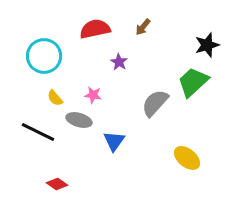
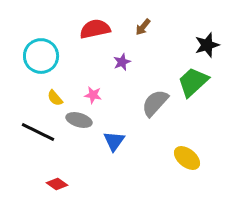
cyan circle: moved 3 px left
purple star: moved 3 px right; rotated 18 degrees clockwise
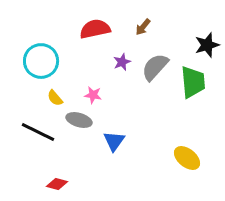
cyan circle: moved 5 px down
green trapezoid: rotated 128 degrees clockwise
gray semicircle: moved 36 px up
red diamond: rotated 20 degrees counterclockwise
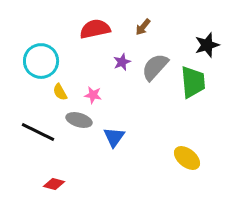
yellow semicircle: moved 5 px right, 6 px up; rotated 12 degrees clockwise
blue triangle: moved 4 px up
red diamond: moved 3 px left
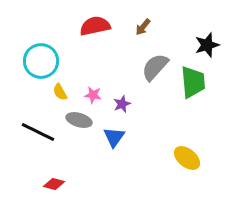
red semicircle: moved 3 px up
purple star: moved 42 px down
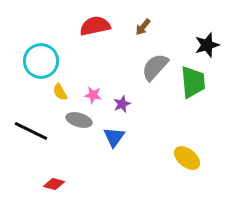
black line: moved 7 px left, 1 px up
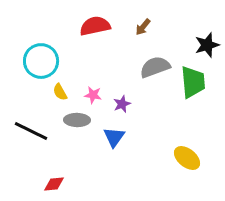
gray semicircle: rotated 28 degrees clockwise
gray ellipse: moved 2 px left; rotated 15 degrees counterclockwise
red diamond: rotated 20 degrees counterclockwise
